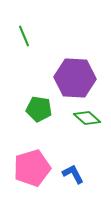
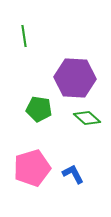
green line: rotated 15 degrees clockwise
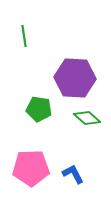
pink pentagon: moved 1 px left; rotated 15 degrees clockwise
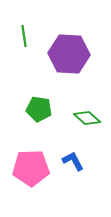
purple hexagon: moved 6 px left, 24 px up
blue L-shape: moved 13 px up
